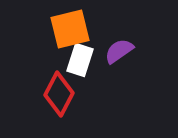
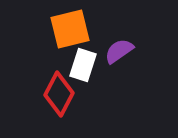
white rectangle: moved 3 px right, 5 px down
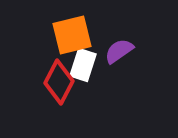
orange square: moved 2 px right, 6 px down
red diamond: moved 12 px up
